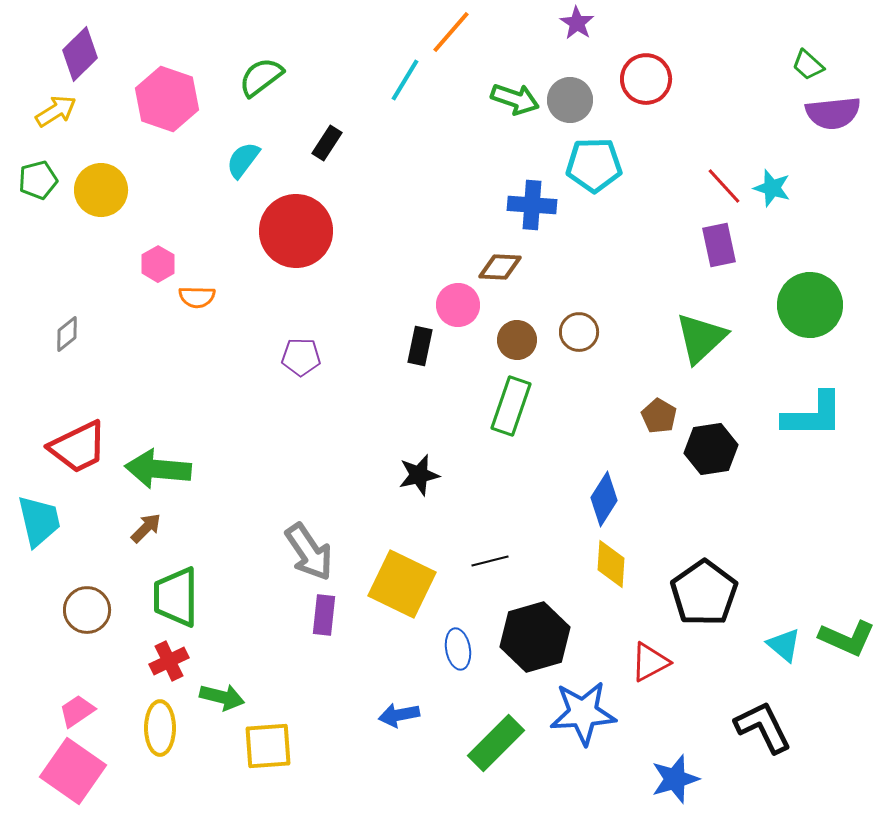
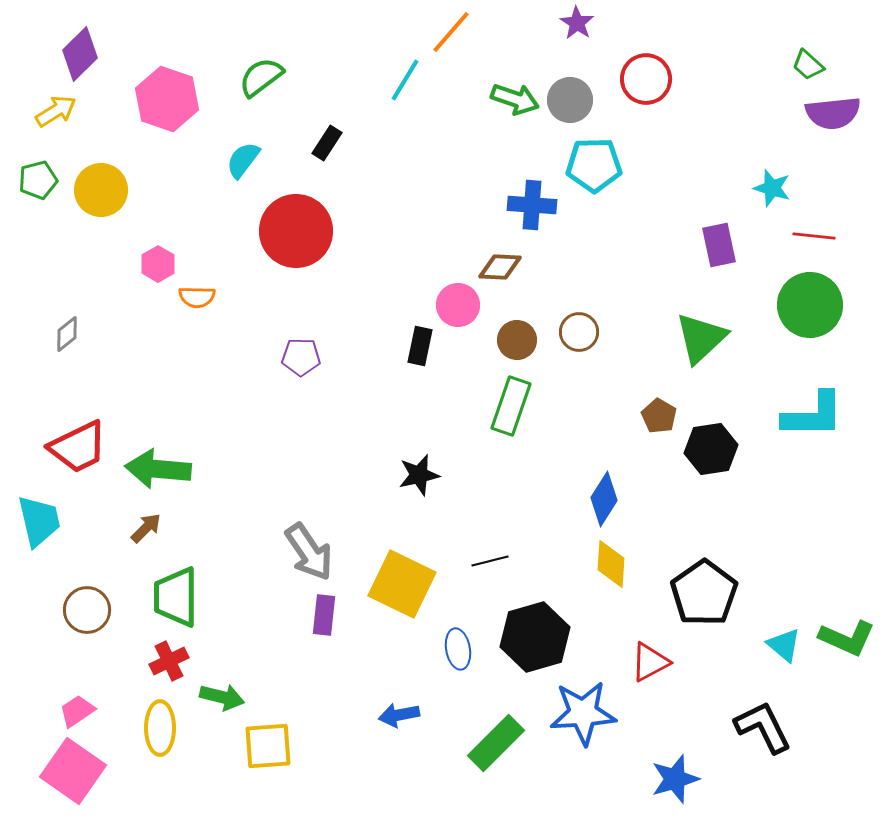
red line at (724, 186): moved 90 px right, 50 px down; rotated 42 degrees counterclockwise
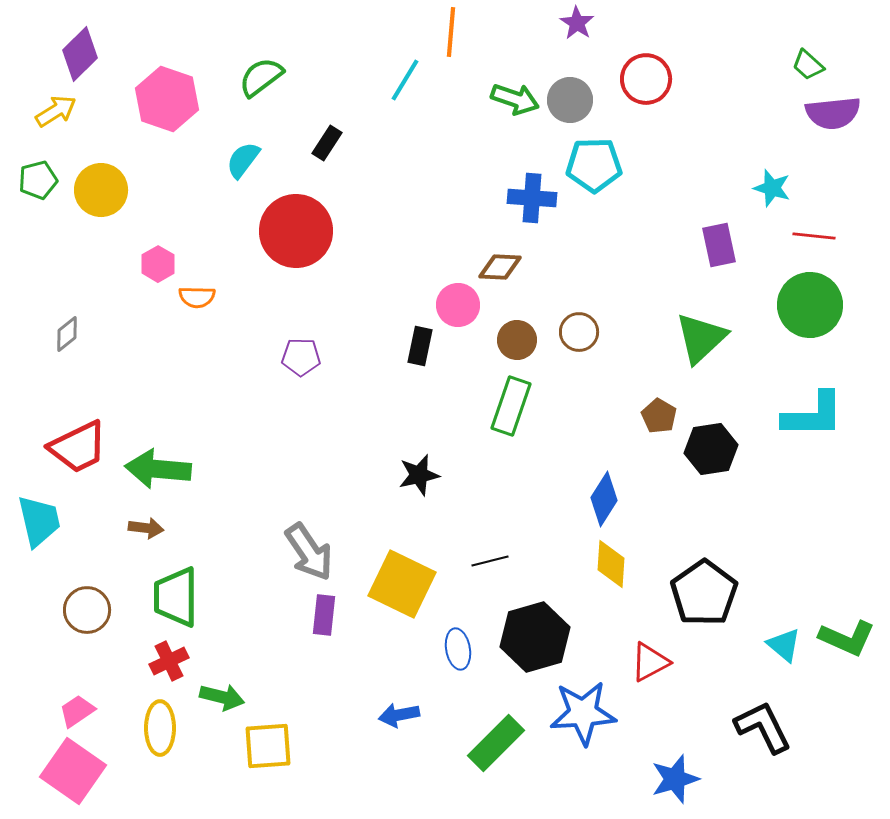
orange line at (451, 32): rotated 36 degrees counterclockwise
blue cross at (532, 205): moved 7 px up
brown arrow at (146, 528): rotated 52 degrees clockwise
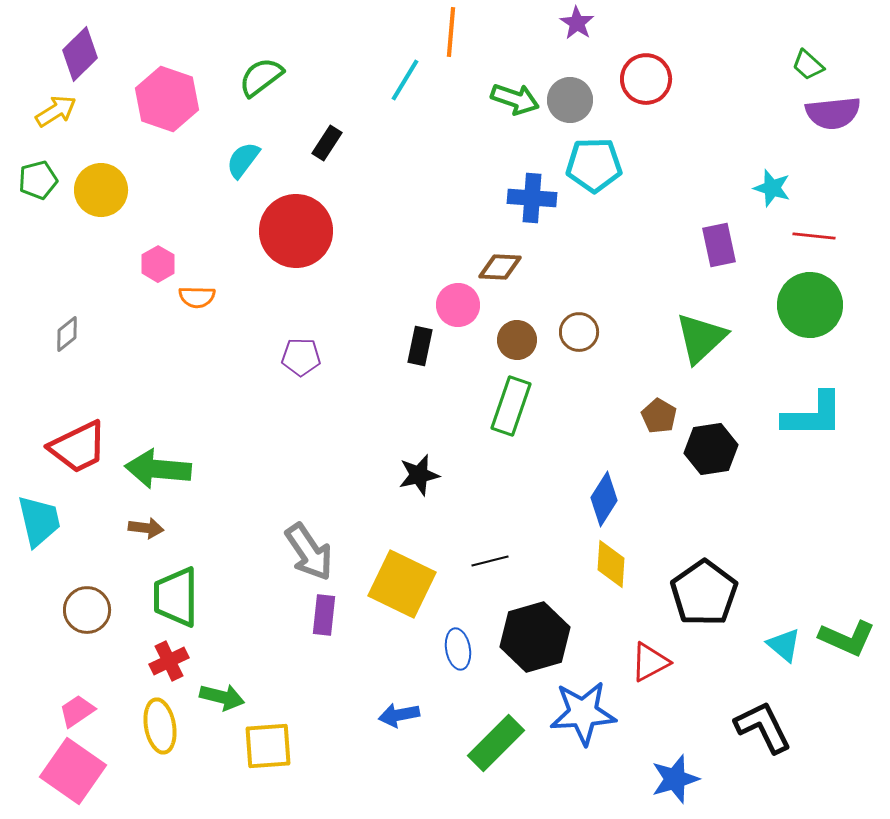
yellow ellipse at (160, 728): moved 2 px up; rotated 10 degrees counterclockwise
